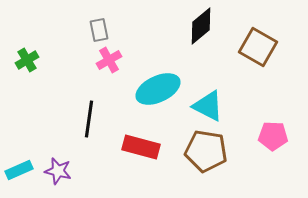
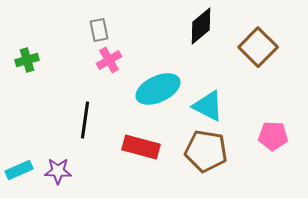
brown square: rotated 15 degrees clockwise
green cross: rotated 15 degrees clockwise
black line: moved 4 px left, 1 px down
purple star: rotated 12 degrees counterclockwise
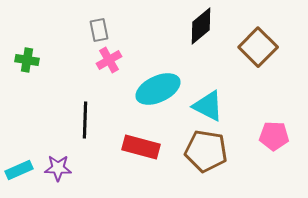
green cross: rotated 25 degrees clockwise
black line: rotated 6 degrees counterclockwise
pink pentagon: moved 1 px right
purple star: moved 3 px up
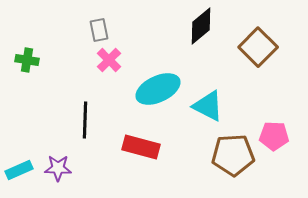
pink cross: rotated 15 degrees counterclockwise
brown pentagon: moved 27 px right, 4 px down; rotated 12 degrees counterclockwise
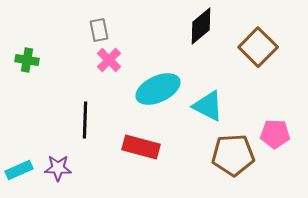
pink pentagon: moved 1 px right, 2 px up
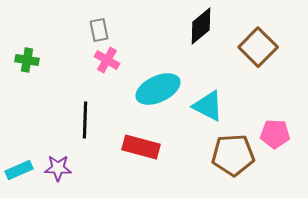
pink cross: moved 2 px left; rotated 15 degrees counterclockwise
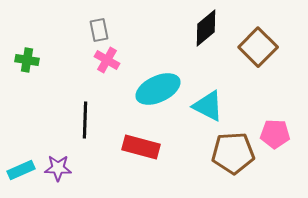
black diamond: moved 5 px right, 2 px down
brown pentagon: moved 2 px up
cyan rectangle: moved 2 px right
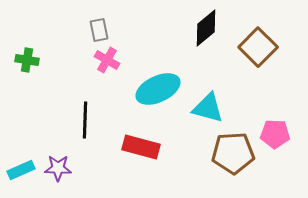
cyan triangle: moved 2 px down; rotated 12 degrees counterclockwise
